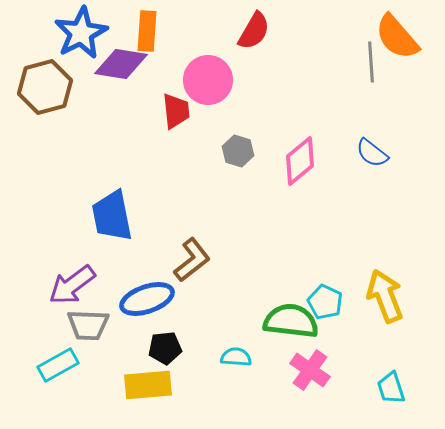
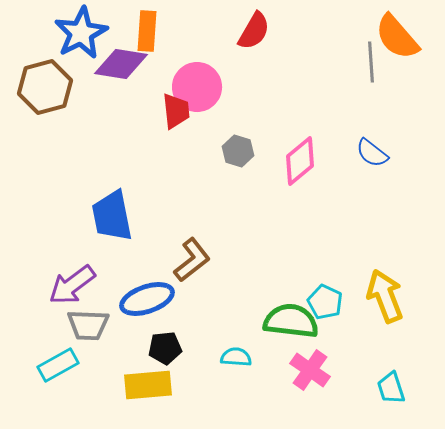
pink circle: moved 11 px left, 7 px down
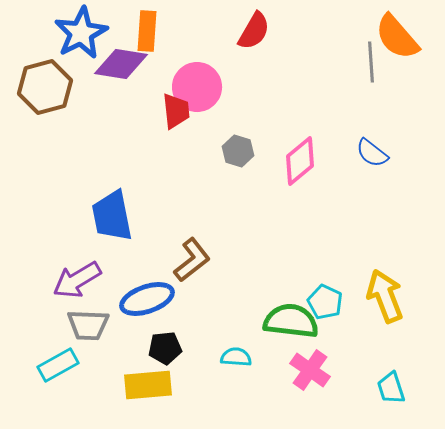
purple arrow: moved 5 px right, 5 px up; rotated 6 degrees clockwise
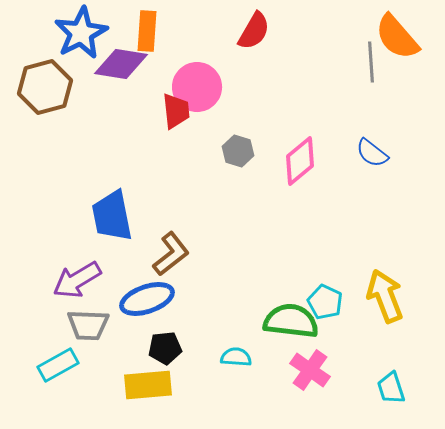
brown L-shape: moved 21 px left, 6 px up
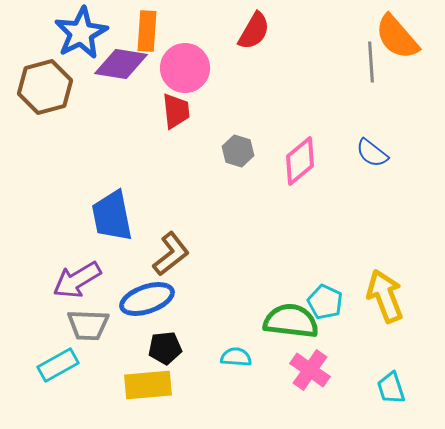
pink circle: moved 12 px left, 19 px up
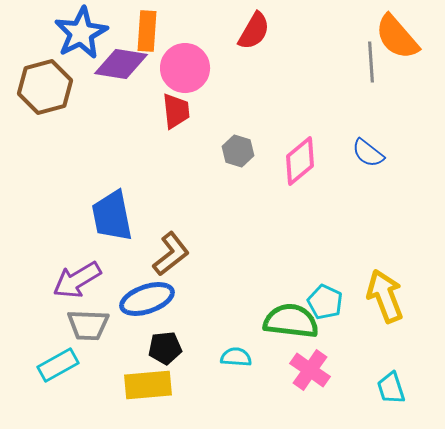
blue semicircle: moved 4 px left
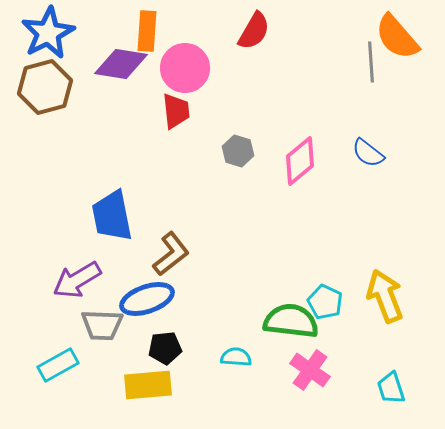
blue star: moved 33 px left
gray trapezoid: moved 14 px right
